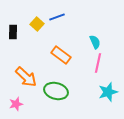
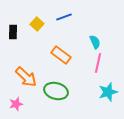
blue line: moved 7 px right
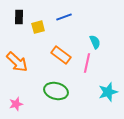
yellow square: moved 1 px right, 3 px down; rotated 32 degrees clockwise
black rectangle: moved 6 px right, 15 px up
pink line: moved 11 px left
orange arrow: moved 9 px left, 15 px up
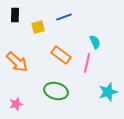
black rectangle: moved 4 px left, 2 px up
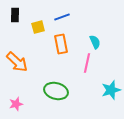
blue line: moved 2 px left
orange rectangle: moved 11 px up; rotated 42 degrees clockwise
cyan star: moved 3 px right, 2 px up
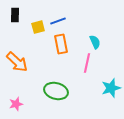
blue line: moved 4 px left, 4 px down
cyan star: moved 2 px up
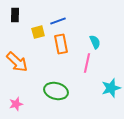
yellow square: moved 5 px down
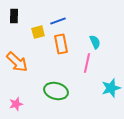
black rectangle: moved 1 px left, 1 px down
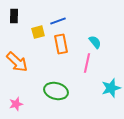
cyan semicircle: rotated 16 degrees counterclockwise
